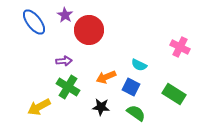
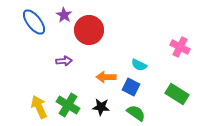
purple star: moved 1 px left
orange arrow: rotated 24 degrees clockwise
green cross: moved 18 px down
green rectangle: moved 3 px right
yellow arrow: rotated 95 degrees clockwise
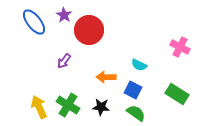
purple arrow: rotated 133 degrees clockwise
blue square: moved 2 px right, 3 px down
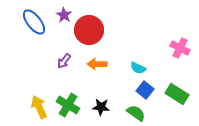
pink cross: moved 1 px down
cyan semicircle: moved 1 px left, 3 px down
orange arrow: moved 9 px left, 13 px up
blue square: moved 12 px right; rotated 12 degrees clockwise
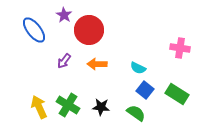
blue ellipse: moved 8 px down
pink cross: rotated 18 degrees counterclockwise
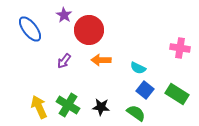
blue ellipse: moved 4 px left, 1 px up
orange arrow: moved 4 px right, 4 px up
